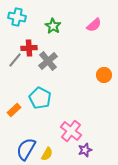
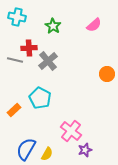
gray line: rotated 63 degrees clockwise
orange circle: moved 3 px right, 1 px up
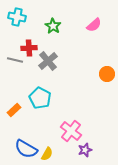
blue semicircle: rotated 90 degrees counterclockwise
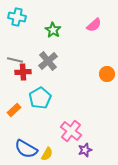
green star: moved 4 px down
red cross: moved 6 px left, 24 px down
cyan pentagon: rotated 15 degrees clockwise
